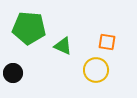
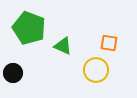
green pentagon: rotated 16 degrees clockwise
orange square: moved 2 px right, 1 px down
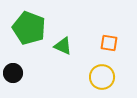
yellow circle: moved 6 px right, 7 px down
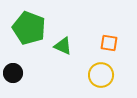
yellow circle: moved 1 px left, 2 px up
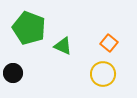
orange square: rotated 30 degrees clockwise
yellow circle: moved 2 px right, 1 px up
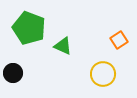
orange square: moved 10 px right, 3 px up; rotated 18 degrees clockwise
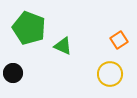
yellow circle: moved 7 px right
